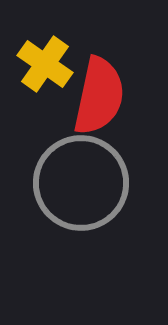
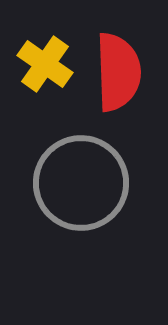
red semicircle: moved 19 px right, 24 px up; rotated 14 degrees counterclockwise
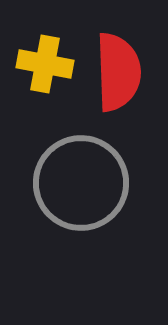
yellow cross: rotated 24 degrees counterclockwise
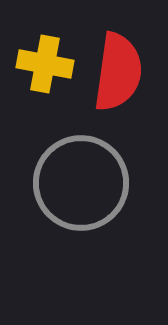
red semicircle: rotated 10 degrees clockwise
